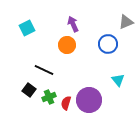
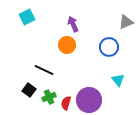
cyan square: moved 11 px up
blue circle: moved 1 px right, 3 px down
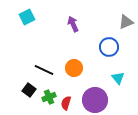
orange circle: moved 7 px right, 23 px down
cyan triangle: moved 2 px up
purple circle: moved 6 px right
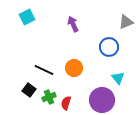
purple circle: moved 7 px right
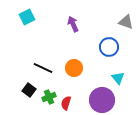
gray triangle: rotated 42 degrees clockwise
black line: moved 1 px left, 2 px up
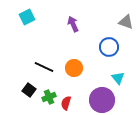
black line: moved 1 px right, 1 px up
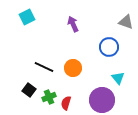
orange circle: moved 1 px left
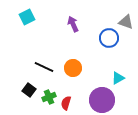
blue circle: moved 9 px up
cyan triangle: rotated 40 degrees clockwise
